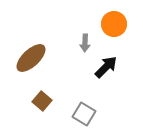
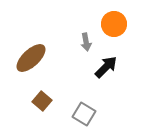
gray arrow: moved 1 px right, 1 px up; rotated 12 degrees counterclockwise
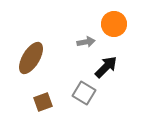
gray arrow: rotated 90 degrees counterclockwise
brown ellipse: rotated 16 degrees counterclockwise
brown square: moved 1 px right, 1 px down; rotated 30 degrees clockwise
gray square: moved 21 px up
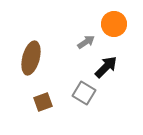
gray arrow: rotated 24 degrees counterclockwise
brown ellipse: rotated 16 degrees counterclockwise
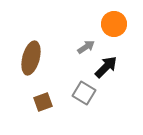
gray arrow: moved 5 px down
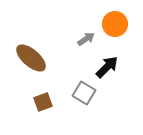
orange circle: moved 1 px right
gray arrow: moved 8 px up
brown ellipse: rotated 64 degrees counterclockwise
black arrow: moved 1 px right
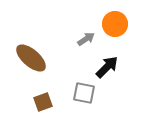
gray square: rotated 20 degrees counterclockwise
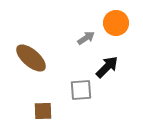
orange circle: moved 1 px right, 1 px up
gray arrow: moved 1 px up
gray square: moved 3 px left, 3 px up; rotated 15 degrees counterclockwise
brown square: moved 9 px down; rotated 18 degrees clockwise
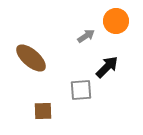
orange circle: moved 2 px up
gray arrow: moved 2 px up
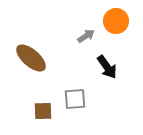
black arrow: rotated 100 degrees clockwise
gray square: moved 6 px left, 9 px down
